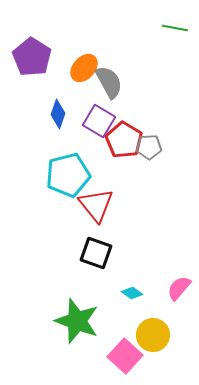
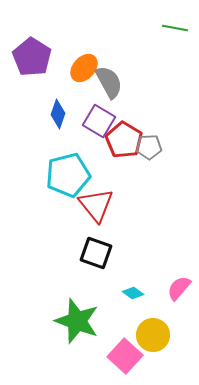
cyan diamond: moved 1 px right
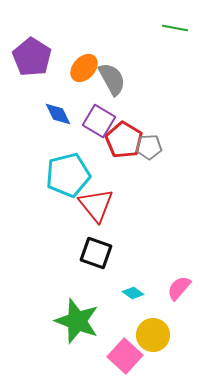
gray semicircle: moved 3 px right, 3 px up
blue diamond: rotated 44 degrees counterclockwise
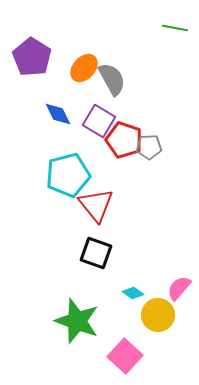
red pentagon: rotated 12 degrees counterclockwise
yellow circle: moved 5 px right, 20 px up
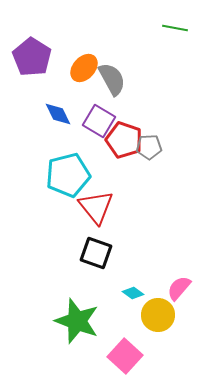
red triangle: moved 2 px down
